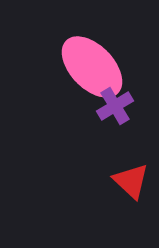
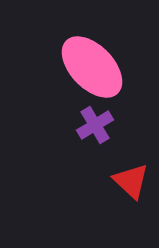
purple cross: moved 20 px left, 19 px down
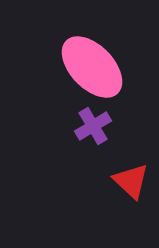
purple cross: moved 2 px left, 1 px down
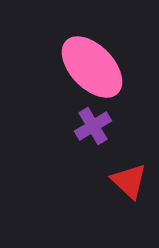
red triangle: moved 2 px left
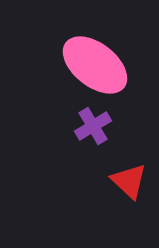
pink ellipse: moved 3 px right, 2 px up; rotated 8 degrees counterclockwise
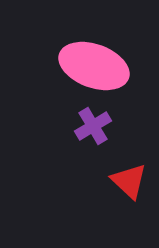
pink ellipse: moved 1 px left, 1 px down; rotated 18 degrees counterclockwise
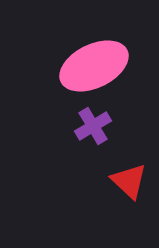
pink ellipse: rotated 46 degrees counterclockwise
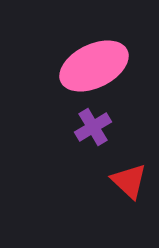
purple cross: moved 1 px down
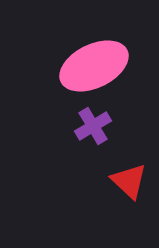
purple cross: moved 1 px up
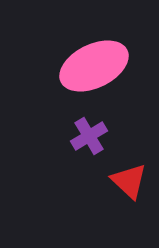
purple cross: moved 4 px left, 10 px down
